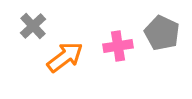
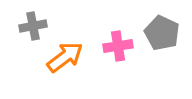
gray cross: rotated 32 degrees clockwise
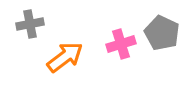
gray cross: moved 3 px left, 2 px up
pink cross: moved 3 px right, 2 px up; rotated 8 degrees counterclockwise
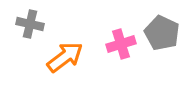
gray cross: rotated 24 degrees clockwise
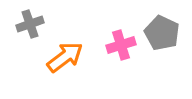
gray cross: rotated 32 degrees counterclockwise
pink cross: moved 1 px down
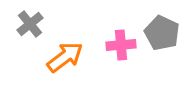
gray cross: rotated 20 degrees counterclockwise
pink cross: rotated 12 degrees clockwise
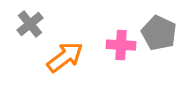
gray pentagon: moved 3 px left
pink cross: rotated 8 degrees clockwise
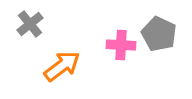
gray pentagon: moved 1 px down
orange arrow: moved 3 px left, 9 px down
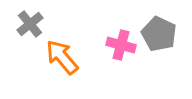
pink cross: rotated 12 degrees clockwise
orange arrow: moved 9 px up; rotated 93 degrees counterclockwise
